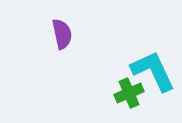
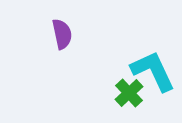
green cross: rotated 20 degrees counterclockwise
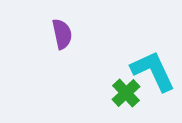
green cross: moved 3 px left
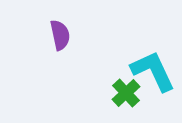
purple semicircle: moved 2 px left, 1 px down
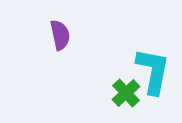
cyan L-shape: rotated 36 degrees clockwise
